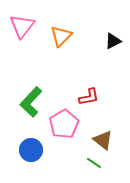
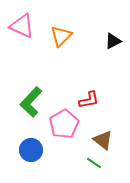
pink triangle: rotated 44 degrees counterclockwise
red L-shape: moved 3 px down
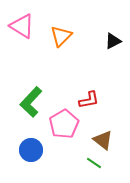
pink triangle: rotated 8 degrees clockwise
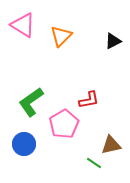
pink triangle: moved 1 px right, 1 px up
green L-shape: rotated 12 degrees clockwise
brown triangle: moved 8 px right, 5 px down; rotated 50 degrees counterclockwise
blue circle: moved 7 px left, 6 px up
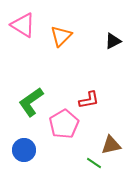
blue circle: moved 6 px down
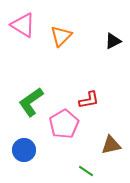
green line: moved 8 px left, 8 px down
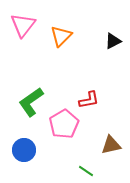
pink triangle: rotated 36 degrees clockwise
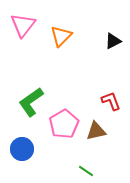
red L-shape: moved 22 px right, 1 px down; rotated 100 degrees counterclockwise
brown triangle: moved 15 px left, 14 px up
blue circle: moved 2 px left, 1 px up
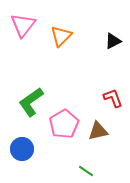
red L-shape: moved 2 px right, 3 px up
brown triangle: moved 2 px right
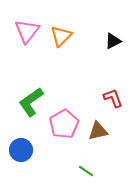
pink triangle: moved 4 px right, 6 px down
blue circle: moved 1 px left, 1 px down
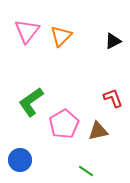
blue circle: moved 1 px left, 10 px down
